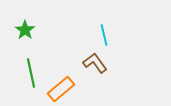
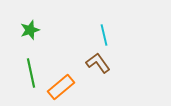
green star: moved 5 px right; rotated 18 degrees clockwise
brown L-shape: moved 3 px right
orange rectangle: moved 2 px up
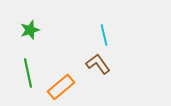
brown L-shape: moved 1 px down
green line: moved 3 px left
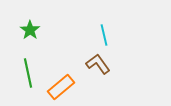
green star: rotated 18 degrees counterclockwise
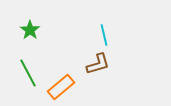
brown L-shape: rotated 110 degrees clockwise
green line: rotated 16 degrees counterclockwise
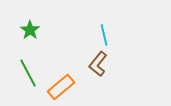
brown L-shape: rotated 145 degrees clockwise
